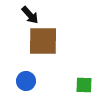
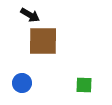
black arrow: rotated 18 degrees counterclockwise
blue circle: moved 4 px left, 2 px down
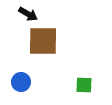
black arrow: moved 2 px left, 1 px up
blue circle: moved 1 px left, 1 px up
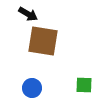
brown square: rotated 8 degrees clockwise
blue circle: moved 11 px right, 6 px down
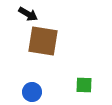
blue circle: moved 4 px down
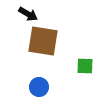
green square: moved 1 px right, 19 px up
blue circle: moved 7 px right, 5 px up
